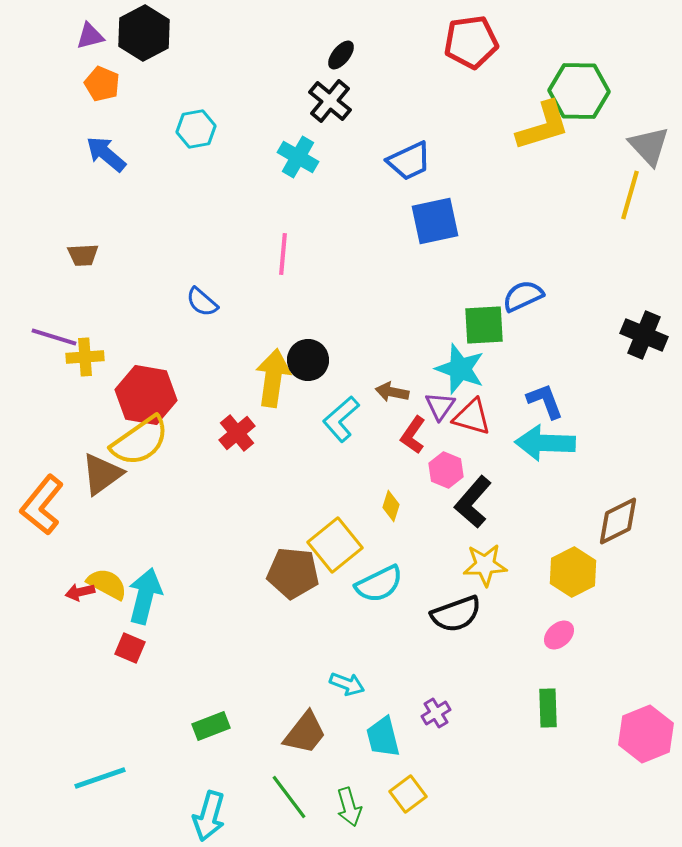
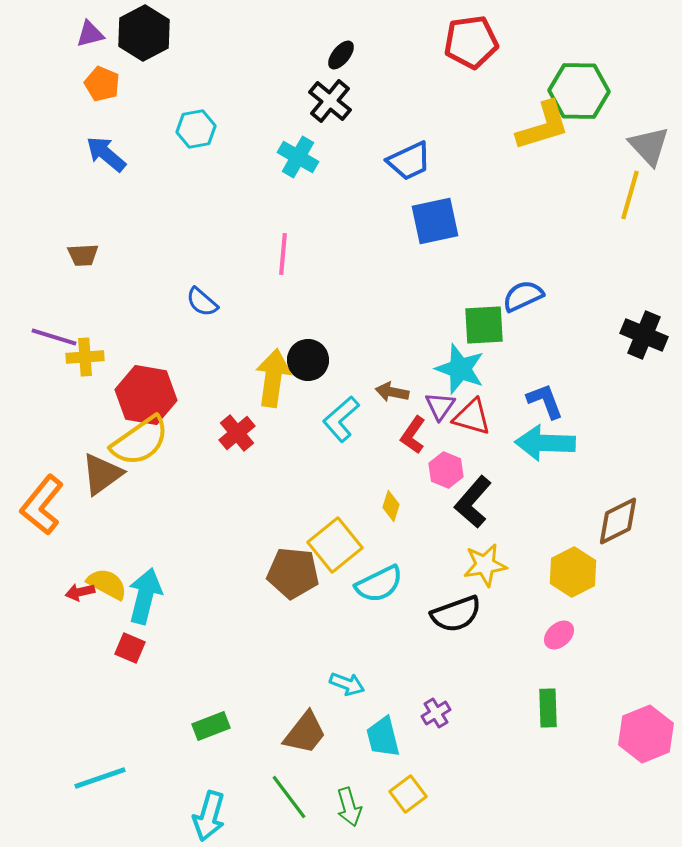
purple triangle at (90, 36): moved 2 px up
yellow star at (485, 565): rotated 6 degrees counterclockwise
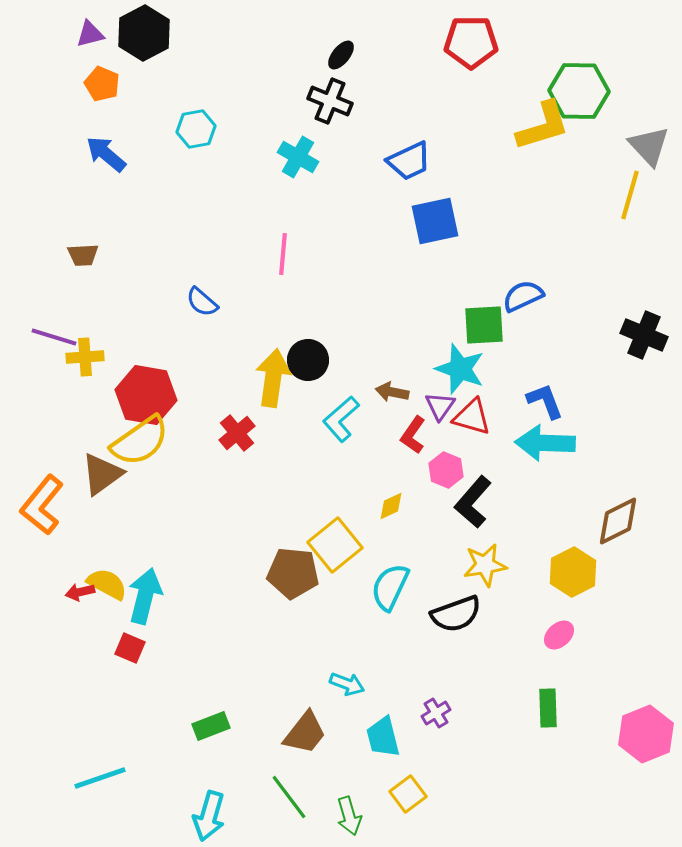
red pentagon at (471, 42): rotated 8 degrees clockwise
black cross at (330, 101): rotated 18 degrees counterclockwise
yellow diamond at (391, 506): rotated 48 degrees clockwise
cyan semicircle at (379, 584): moved 11 px right, 3 px down; rotated 141 degrees clockwise
green arrow at (349, 807): moved 9 px down
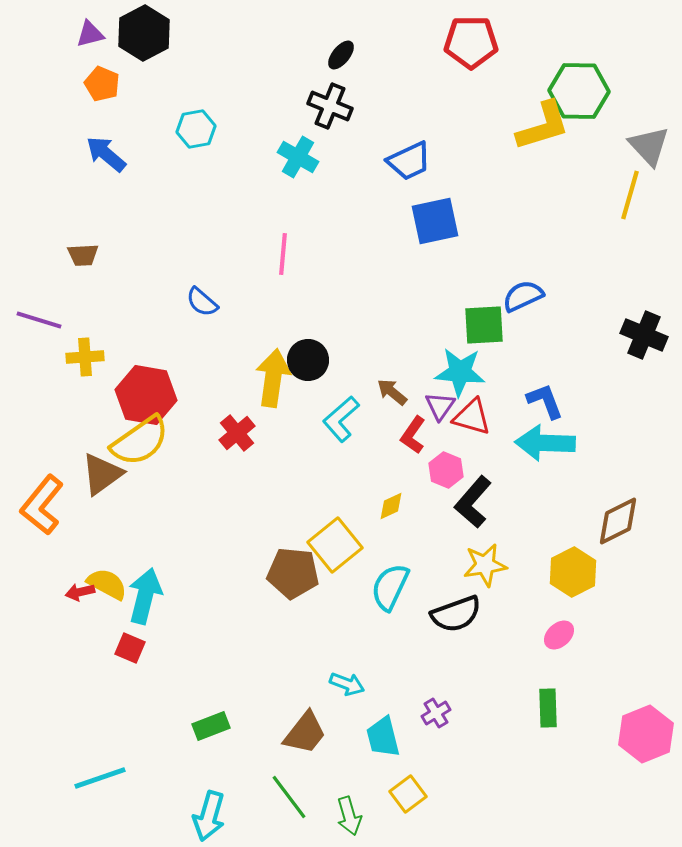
black cross at (330, 101): moved 5 px down
purple line at (54, 337): moved 15 px left, 17 px up
cyan star at (460, 369): moved 3 px down; rotated 15 degrees counterclockwise
brown arrow at (392, 392): rotated 28 degrees clockwise
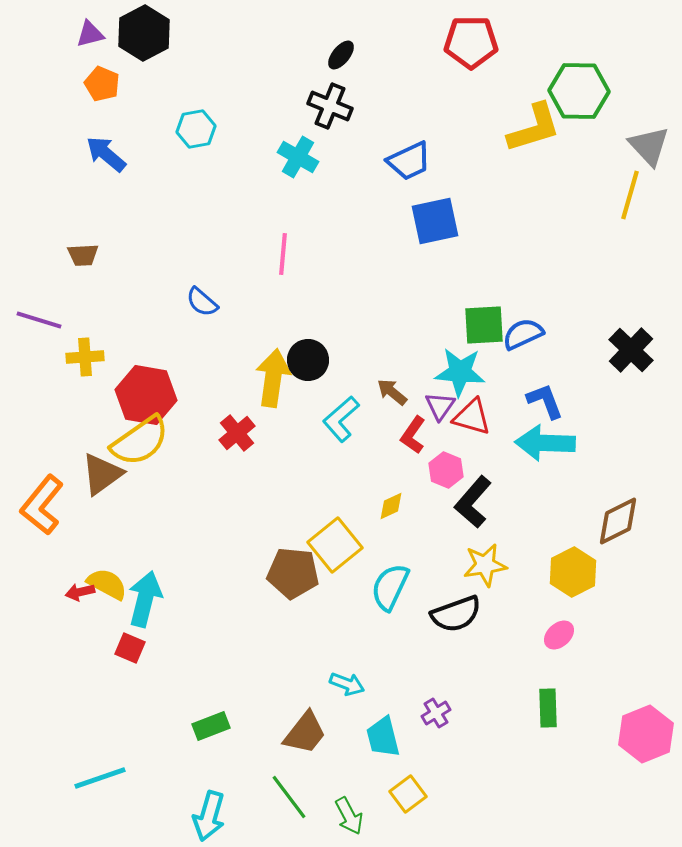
yellow L-shape at (543, 126): moved 9 px left, 2 px down
blue semicircle at (523, 296): moved 38 px down
black cross at (644, 335): moved 13 px left, 15 px down; rotated 21 degrees clockwise
cyan arrow at (145, 596): moved 3 px down
green arrow at (349, 816): rotated 12 degrees counterclockwise
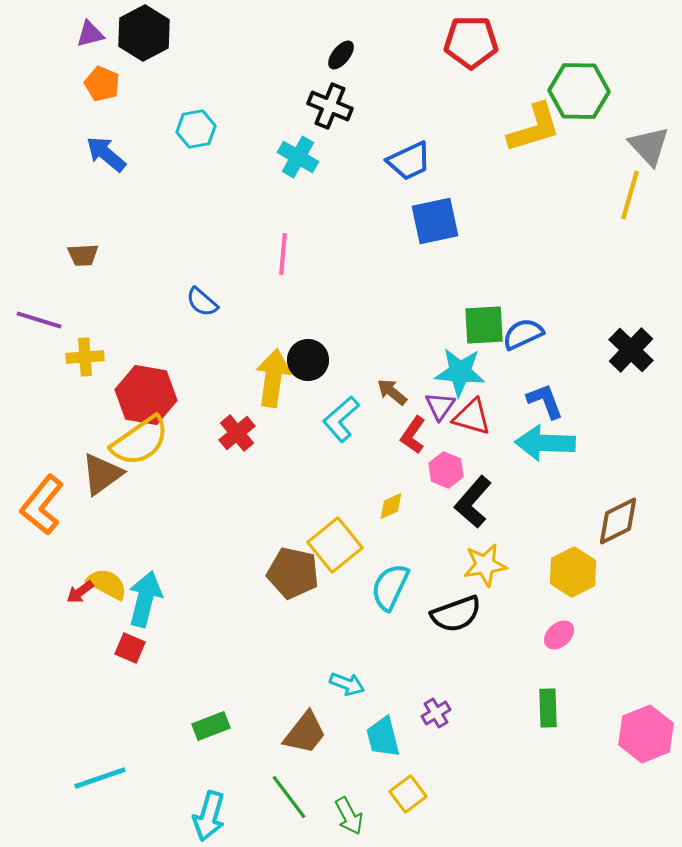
brown pentagon at (293, 573): rotated 6 degrees clockwise
red arrow at (80, 592): rotated 24 degrees counterclockwise
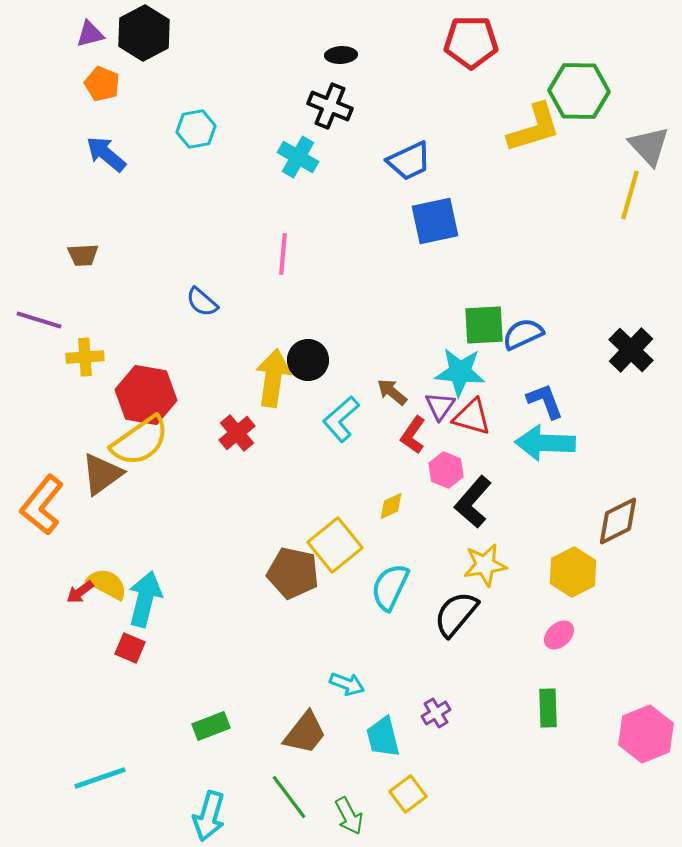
black ellipse at (341, 55): rotated 48 degrees clockwise
black semicircle at (456, 614): rotated 150 degrees clockwise
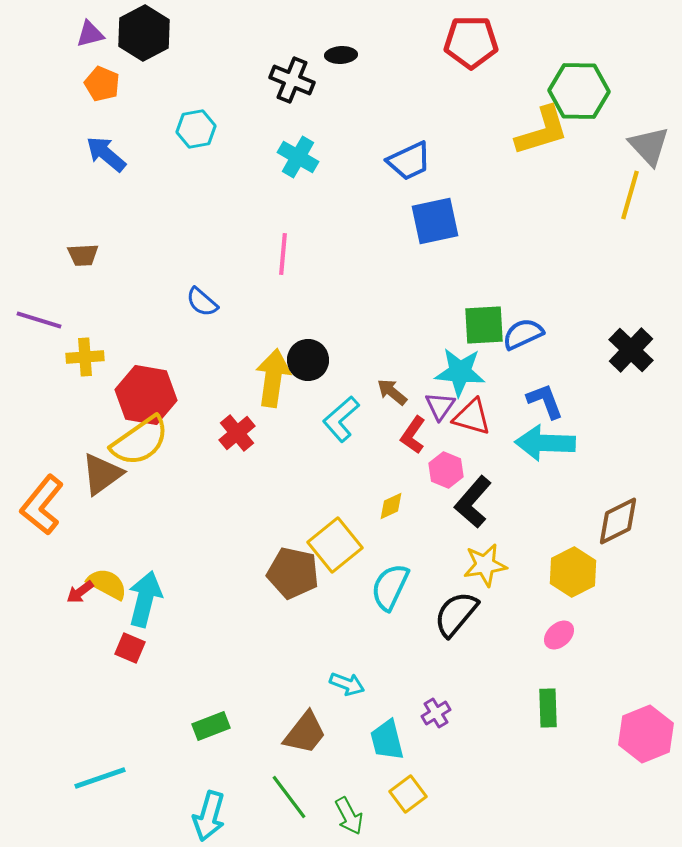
black cross at (330, 106): moved 38 px left, 26 px up
yellow L-shape at (534, 128): moved 8 px right, 3 px down
cyan trapezoid at (383, 737): moved 4 px right, 3 px down
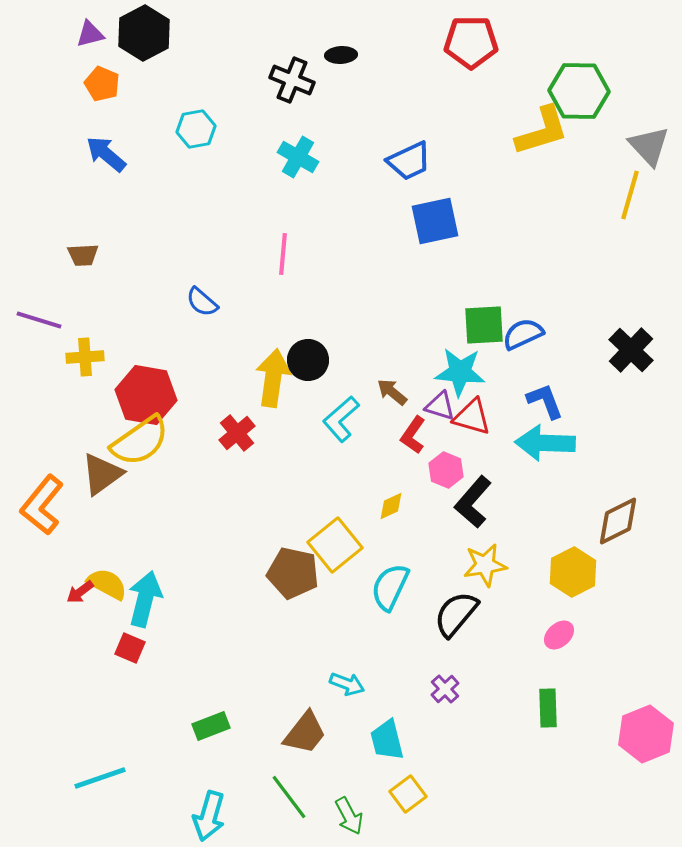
purple triangle at (440, 406): rotated 48 degrees counterclockwise
purple cross at (436, 713): moved 9 px right, 24 px up; rotated 12 degrees counterclockwise
